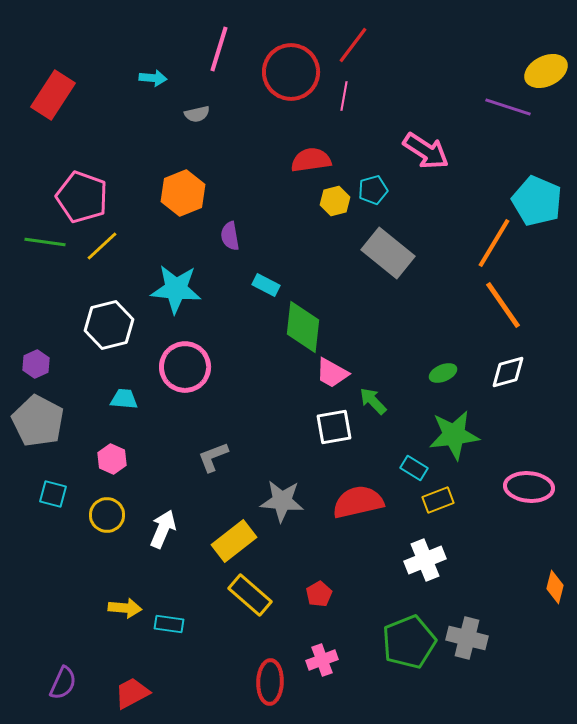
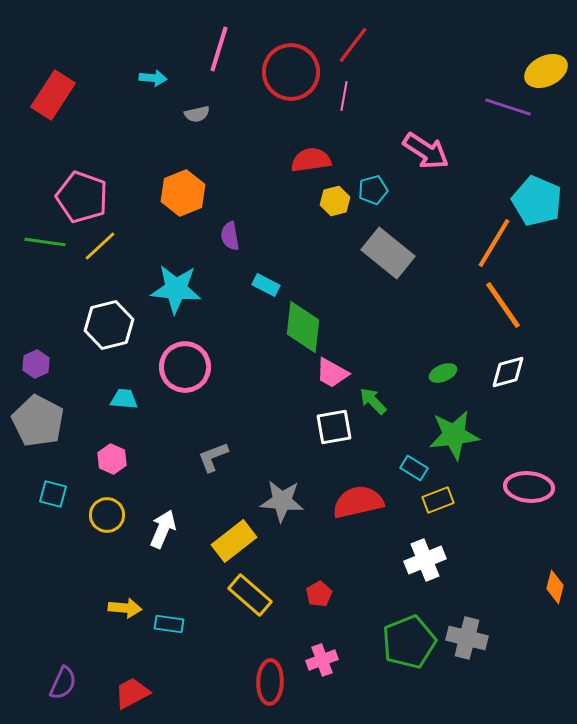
yellow line at (102, 246): moved 2 px left
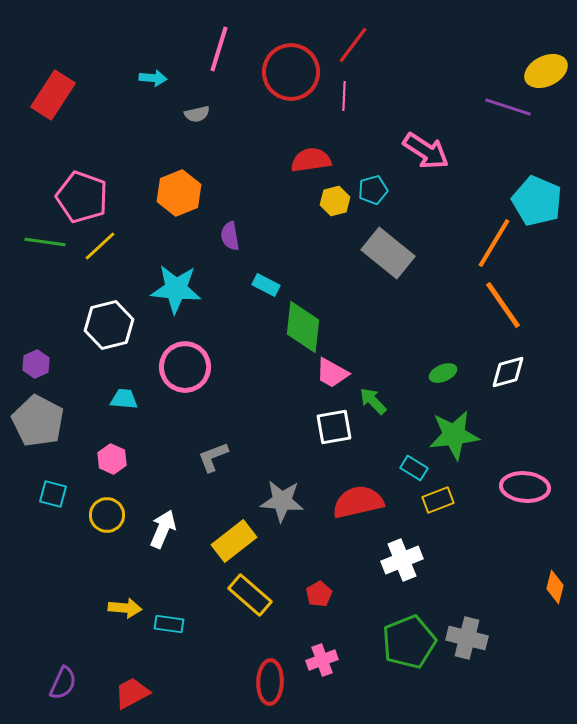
pink line at (344, 96): rotated 8 degrees counterclockwise
orange hexagon at (183, 193): moved 4 px left
pink ellipse at (529, 487): moved 4 px left
white cross at (425, 560): moved 23 px left
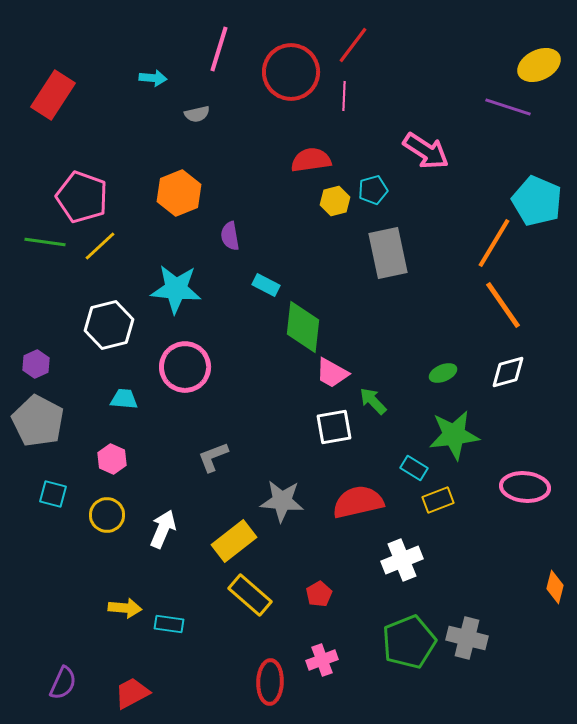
yellow ellipse at (546, 71): moved 7 px left, 6 px up
gray rectangle at (388, 253): rotated 39 degrees clockwise
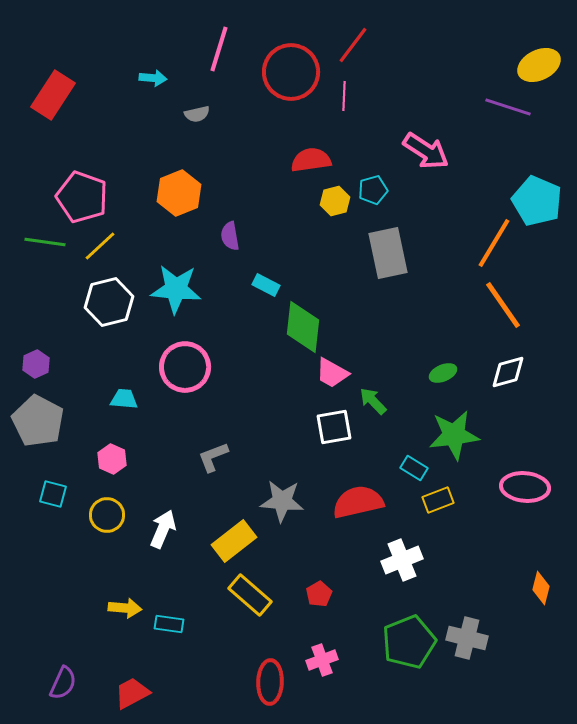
white hexagon at (109, 325): moved 23 px up
orange diamond at (555, 587): moved 14 px left, 1 px down
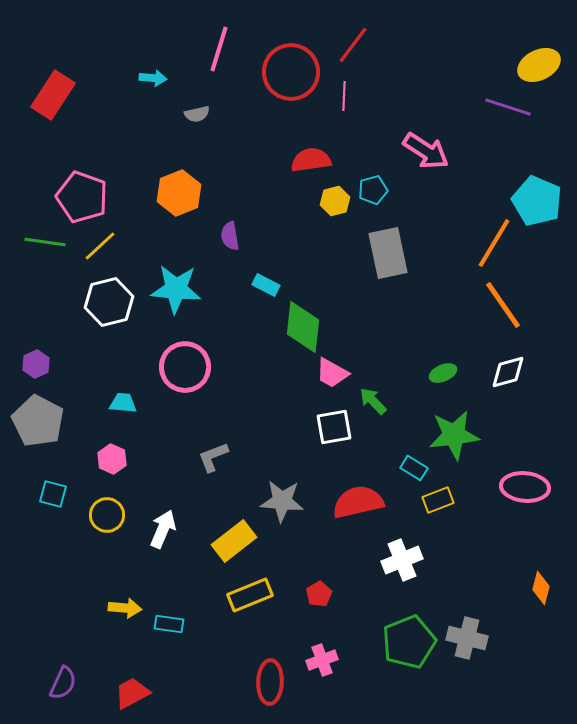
cyan trapezoid at (124, 399): moved 1 px left, 4 px down
yellow rectangle at (250, 595): rotated 63 degrees counterclockwise
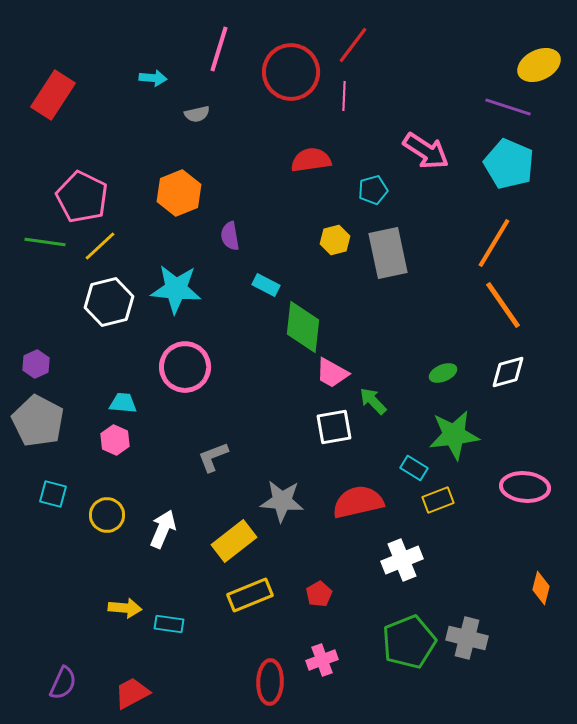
pink pentagon at (82, 197): rotated 6 degrees clockwise
yellow hexagon at (335, 201): moved 39 px down
cyan pentagon at (537, 201): moved 28 px left, 37 px up
pink hexagon at (112, 459): moved 3 px right, 19 px up
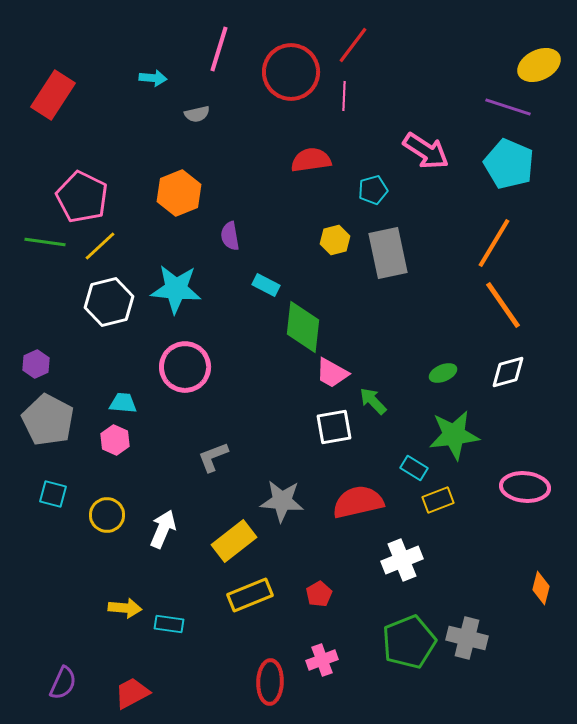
gray pentagon at (38, 421): moved 10 px right, 1 px up
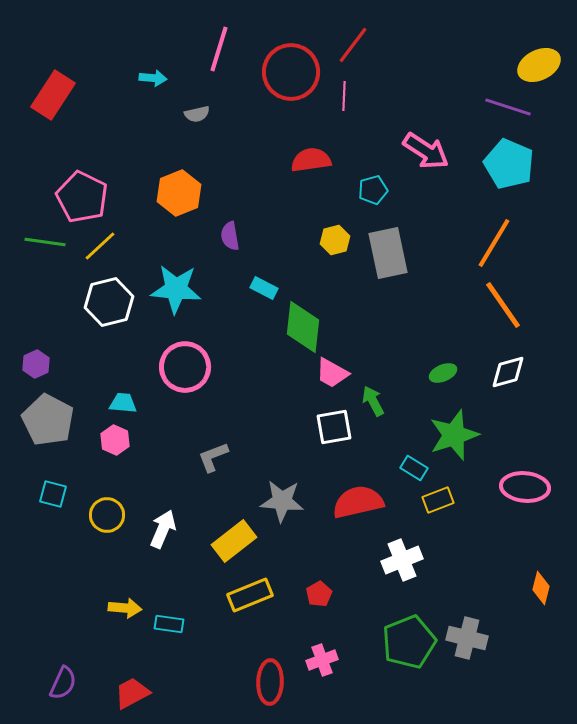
cyan rectangle at (266, 285): moved 2 px left, 3 px down
green arrow at (373, 401): rotated 16 degrees clockwise
green star at (454, 435): rotated 12 degrees counterclockwise
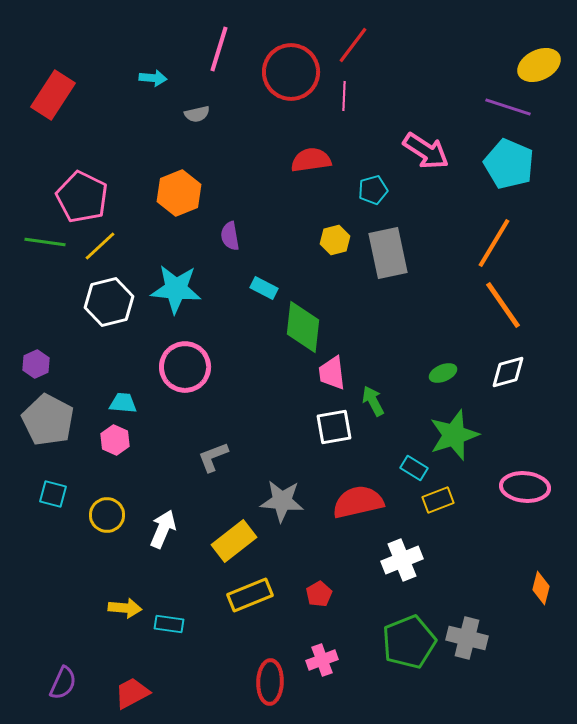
pink trapezoid at (332, 373): rotated 54 degrees clockwise
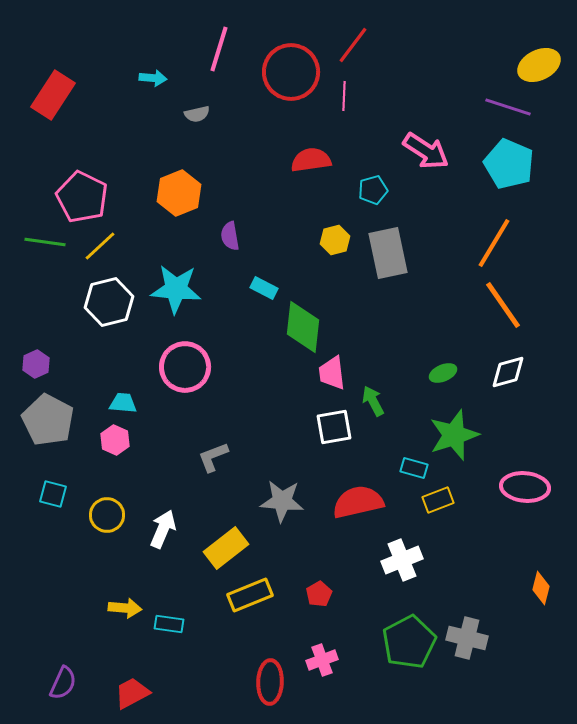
cyan rectangle at (414, 468): rotated 16 degrees counterclockwise
yellow rectangle at (234, 541): moved 8 px left, 7 px down
green pentagon at (409, 642): rotated 6 degrees counterclockwise
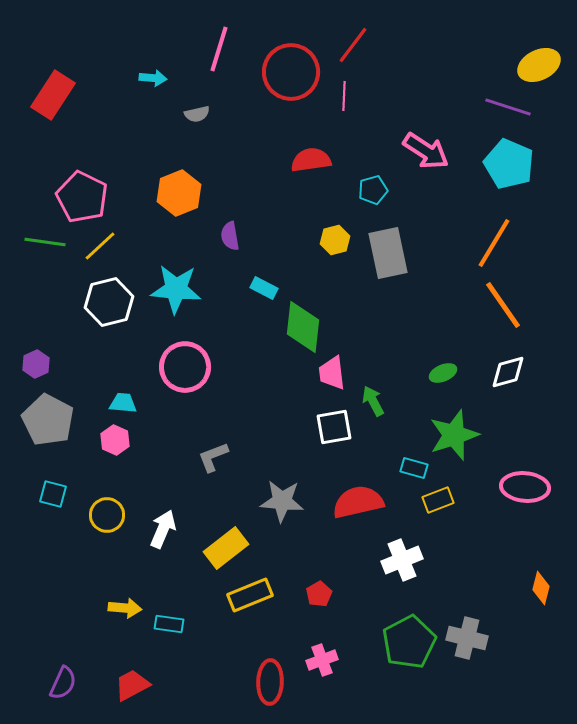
red trapezoid at (132, 693): moved 8 px up
